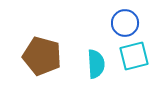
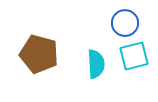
brown pentagon: moved 3 px left, 2 px up
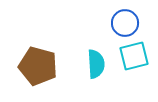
brown pentagon: moved 1 px left, 12 px down
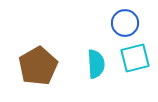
cyan square: moved 1 px right, 2 px down
brown pentagon: rotated 27 degrees clockwise
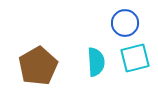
cyan semicircle: moved 2 px up
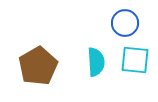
cyan square: moved 2 px down; rotated 20 degrees clockwise
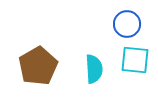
blue circle: moved 2 px right, 1 px down
cyan semicircle: moved 2 px left, 7 px down
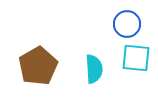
cyan square: moved 1 px right, 2 px up
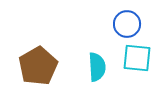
cyan square: moved 1 px right
cyan semicircle: moved 3 px right, 2 px up
